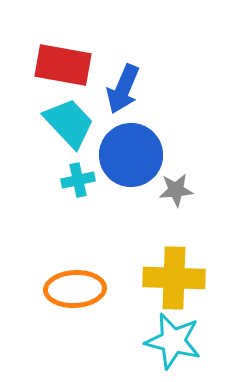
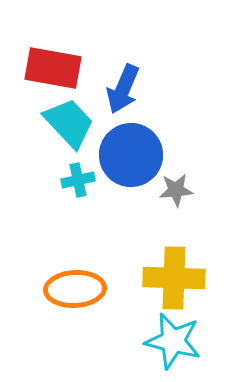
red rectangle: moved 10 px left, 3 px down
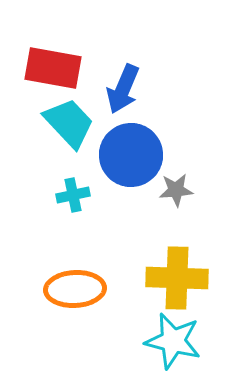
cyan cross: moved 5 px left, 15 px down
yellow cross: moved 3 px right
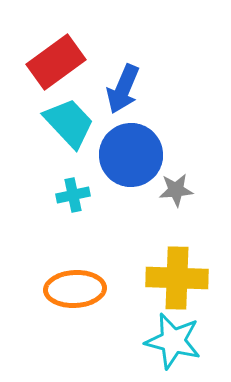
red rectangle: moved 3 px right, 6 px up; rotated 46 degrees counterclockwise
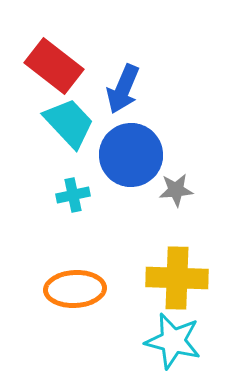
red rectangle: moved 2 px left, 4 px down; rotated 74 degrees clockwise
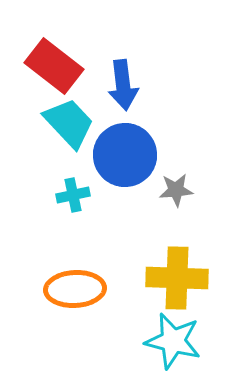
blue arrow: moved 4 px up; rotated 30 degrees counterclockwise
blue circle: moved 6 px left
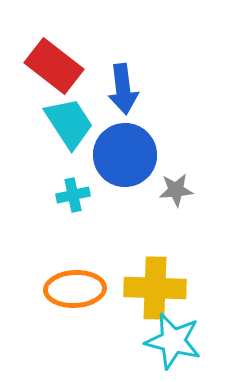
blue arrow: moved 4 px down
cyan trapezoid: rotated 10 degrees clockwise
yellow cross: moved 22 px left, 10 px down
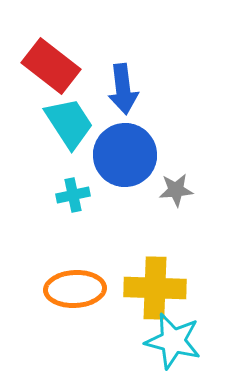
red rectangle: moved 3 px left
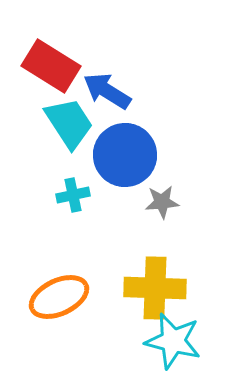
red rectangle: rotated 6 degrees counterclockwise
blue arrow: moved 16 px left, 2 px down; rotated 129 degrees clockwise
gray star: moved 14 px left, 12 px down
orange ellipse: moved 16 px left, 8 px down; rotated 22 degrees counterclockwise
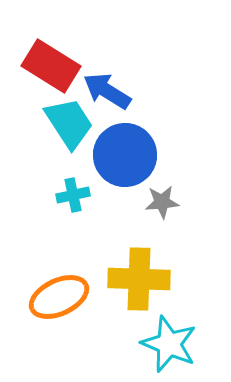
yellow cross: moved 16 px left, 9 px up
cyan star: moved 4 px left, 3 px down; rotated 8 degrees clockwise
